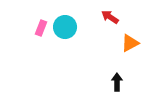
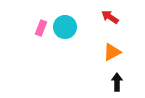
orange triangle: moved 18 px left, 9 px down
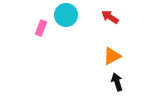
cyan circle: moved 1 px right, 12 px up
orange triangle: moved 4 px down
black arrow: rotated 18 degrees counterclockwise
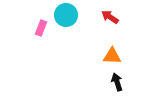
orange triangle: rotated 30 degrees clockwise
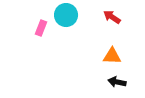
red arrow: moved 2 px right
black arrow: rotated 60 degrees counterclockwise
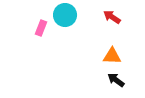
cyan circle: moved 1 px left
black arrow: moved 1 px left, 2 px up; rotated 24 degrees clockwise
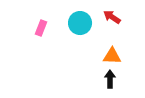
cyan circle: moved 15 px right, 8 px down
black arrow: moved 6 px left, 1 px up; rotated 54 degrees clockwise
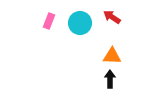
pink rectangle: moved 8 px right, 7 px up
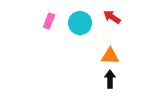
orange triangle: moved 2 px left
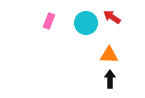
cyan circle: moved 6 px right
orange triangle: moved 1 px left, 1 px up
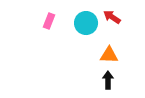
black arrow: moved 2 px left, 1 px down
